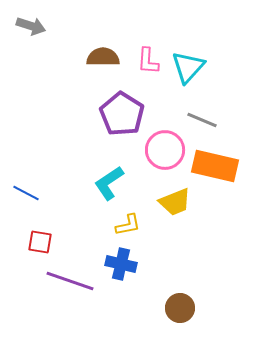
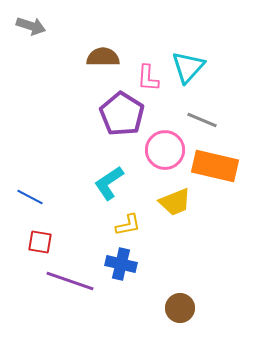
pink L-shape: moved 17 px down
blue line: moved 4 px right, 4 px down
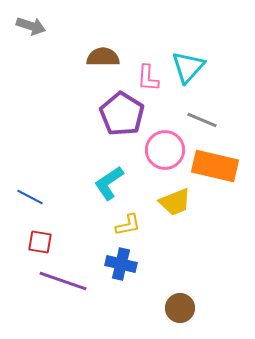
purple line: moved 7 px left
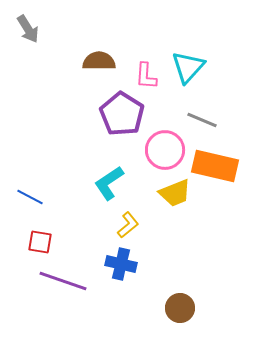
gray arrow: moved 3 px left, 3 px down; rotated 40 degrees clockwise
brown semicircle: moved 4 px left, 4 px down
pink L-shape: moved 2 px left, 2 px up
yellow trapezoid: moved 9 px up
yellow L-shape: rotated 28 degrees counterclockwise
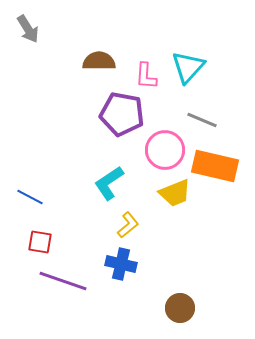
purple pentagon: rotated 21 degrees counterclockwise
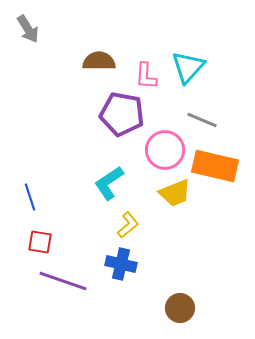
blue line: rotated 44 degrees clockwise
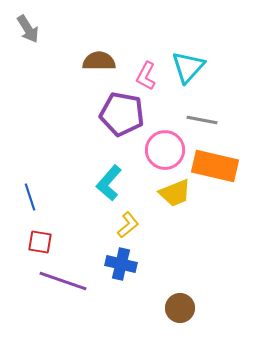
pink L-shape: rotated 24 degrees clockwise
gray line: rotated 12 degrees counterclockwise
cyan L-shape: rotated 15 degrees counterclockwise
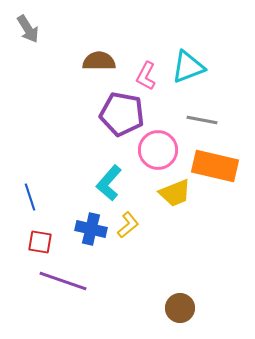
cyan triangle: rotated 27 degrees clockwise
pink circle: moved 7 px left
blue cross: moved 30 px left, 35 px up
